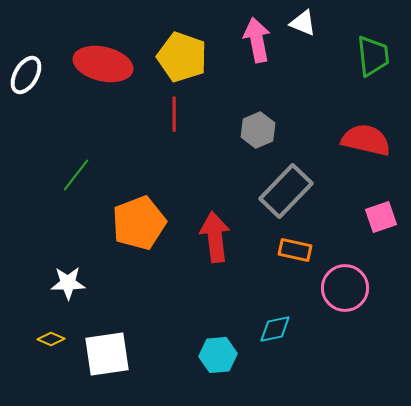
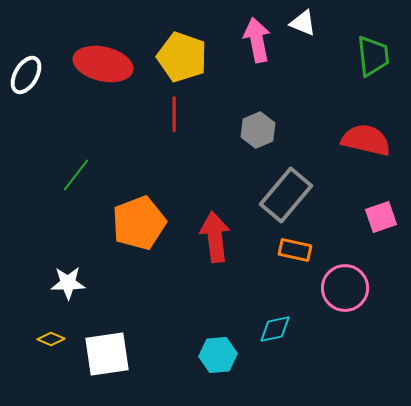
gray rectangle: moved 4 px down; rotated 4 degrees counterclockwise
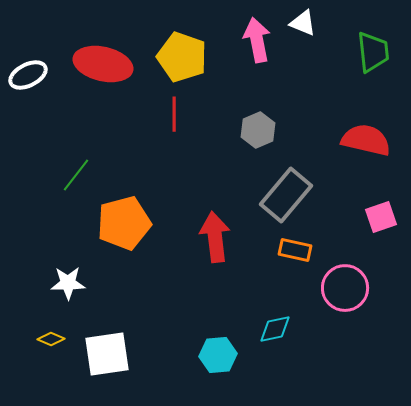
green trapezoid: moved 4 px up
white ellipse: moved 2 px right; rotated 33 degrees clockwise
orange pentagon: moved 15 px left; rotated 6 degrees clockwise
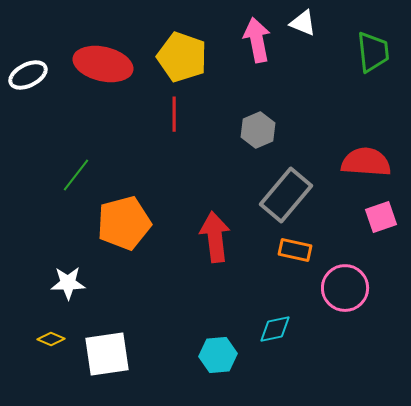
red semicircle: moved 22 px down; rotated 9 degrees counterclockwise
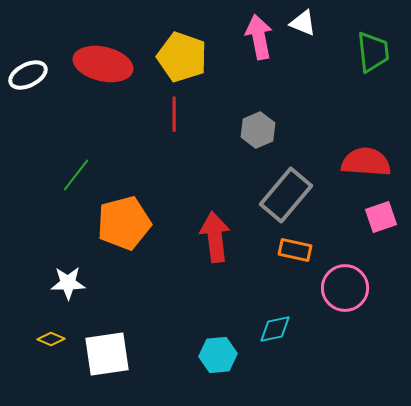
pink arrow: moved 2 px right, 3 px up
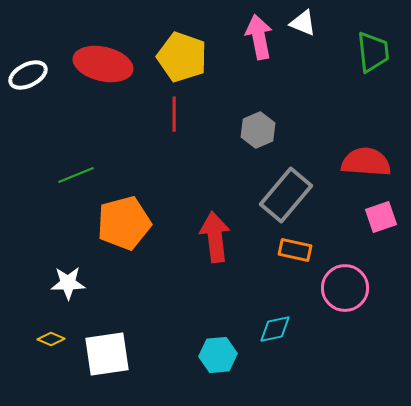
green line: rotated 30 degrees clockwise
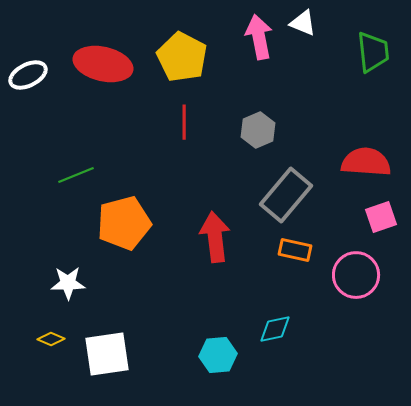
yellow pentagon: rotated 9 degrees clockwise
red line: moved 10 px right, 8 px down
pink circle: moved 11 px right, 13 px up
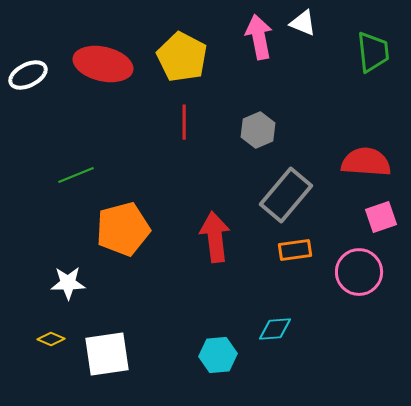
orange pentagon: moved 1 px left, 6 px down
orange rectangle: rotated 20 degrees counterclockwise
pink circle: moved 3 px right, 3 px up
cyan diamond: rotated 8 degrees clockwise
